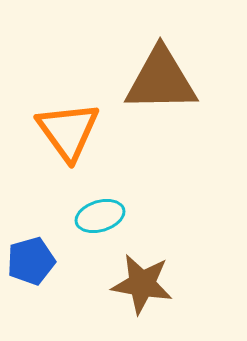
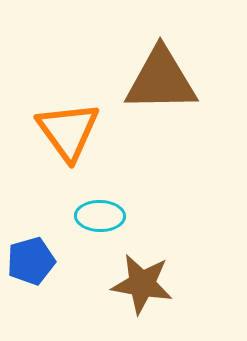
cyan ellipse: rotated 18 degrees clockwise
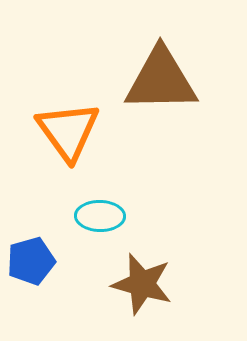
brown star: rotated 6 degrees clockwise
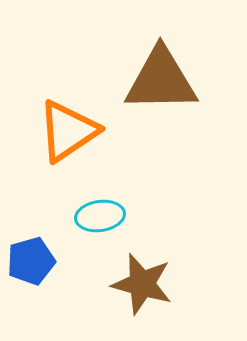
orange triangle: rotated 32 degrees clockwise
cyan ellipse: rotated 9 degrees counterclockwise
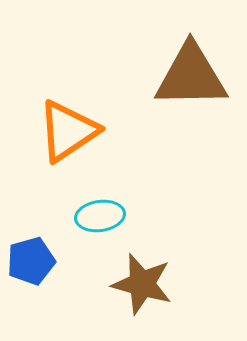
brown triangle: moved 30 px right, 4 px up
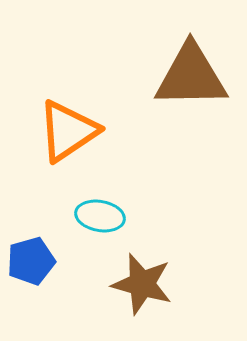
cyan ellipse: rotated 18 degrees clockwise
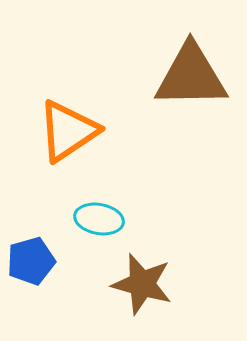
cyan ellipse: moved 1 px left, 3 px down
